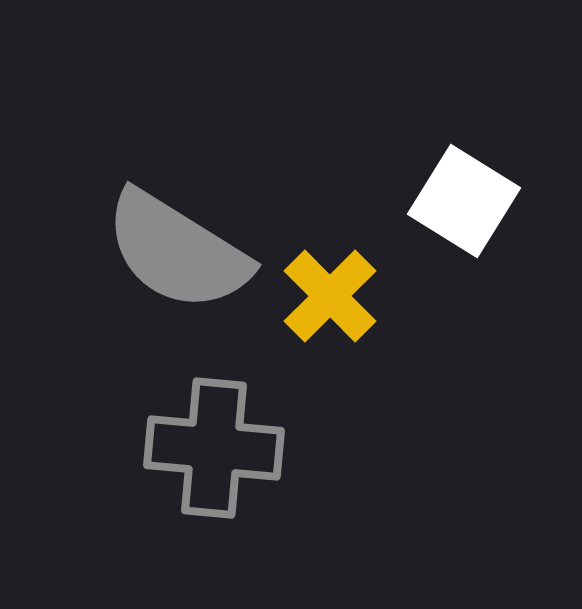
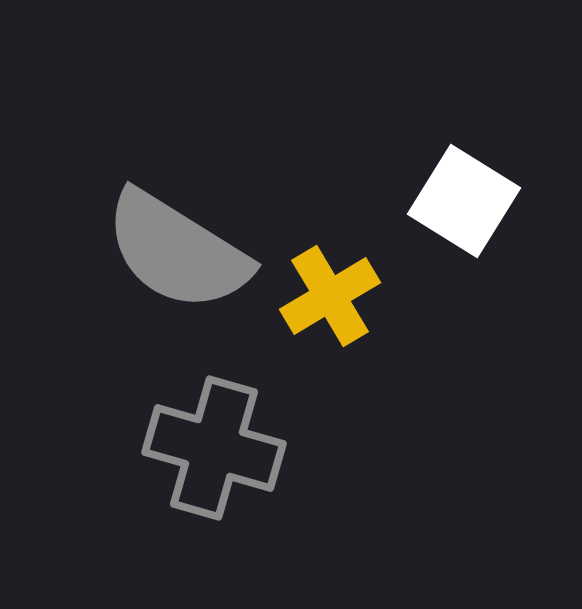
yellow cross: rotated 14 degrees clockwise
gray cross: rotated 11 degrees clockwise
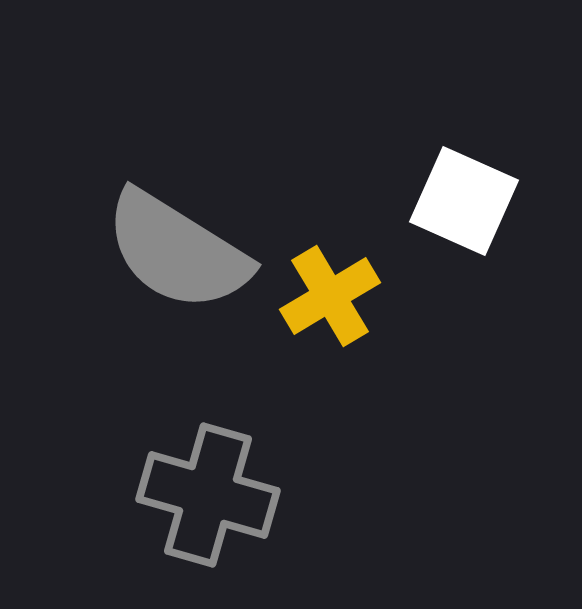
white square: rotated 8 degrees counterclockwise
gray cross: moved 6 px left, 47 px down
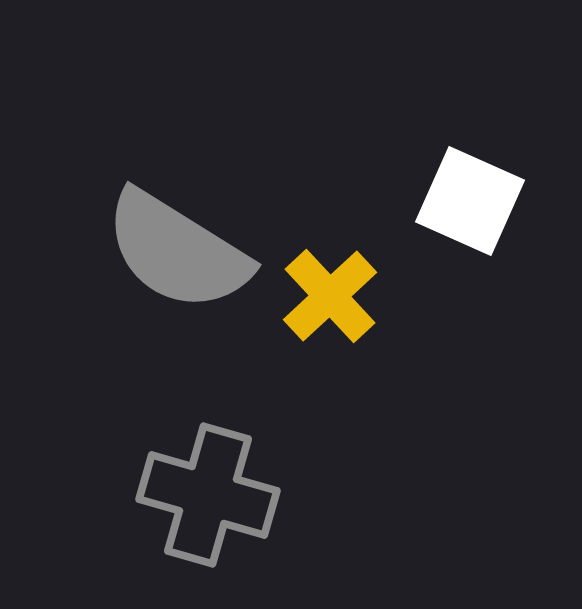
white square: moved 6 px right
yellow cross: rotated 12 degrees counterclockwise
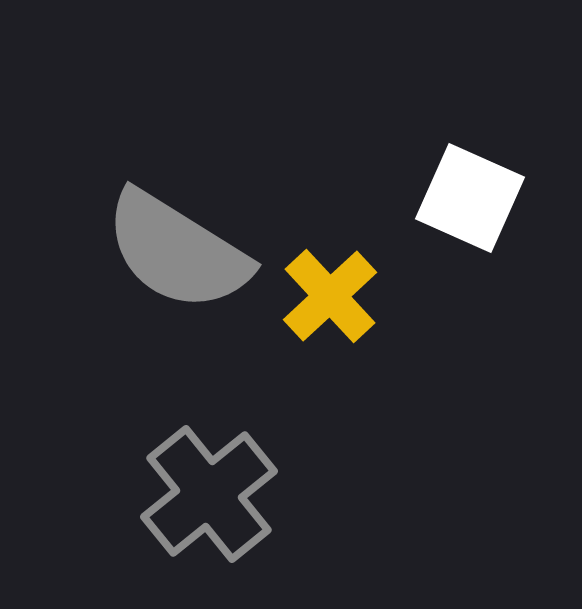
white square: moved 3 px up
gray cross: moved 1 px right, 1 px up; rotated 35 degrees clockwise
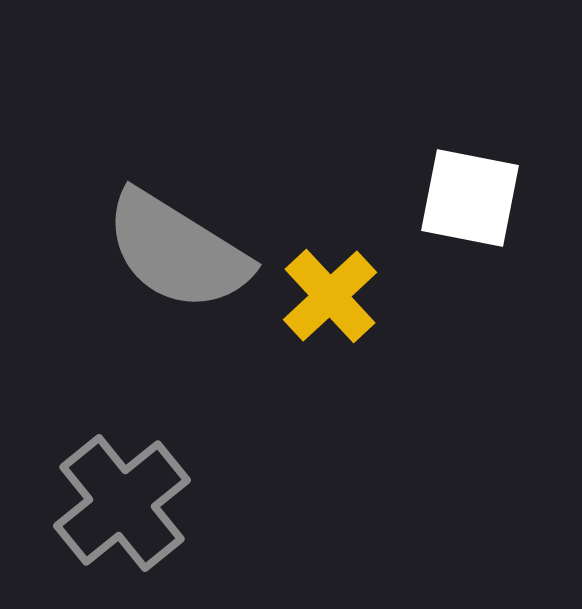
white square: rotated 13 degrees counterclockwise
gray cross: moved 87 px left, 9 px down
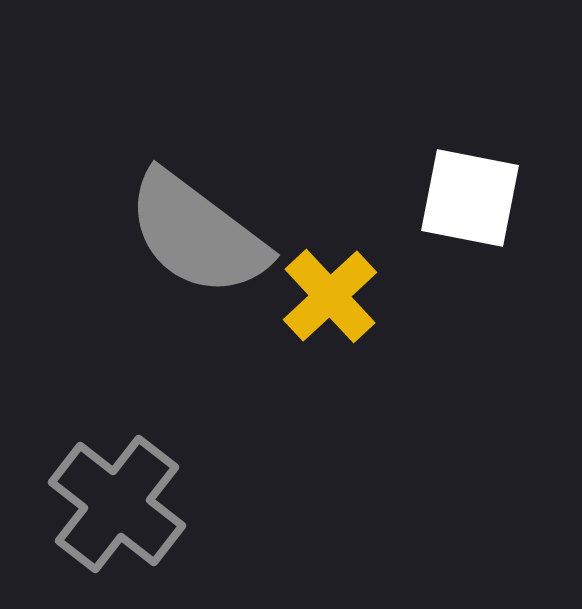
gray semicircle: moved 20 px right, 17 px up; rotated 5 degrees clockwise
gray cross: moved 5 px left, 1 px down; rotated 13 degrees counterclockwise
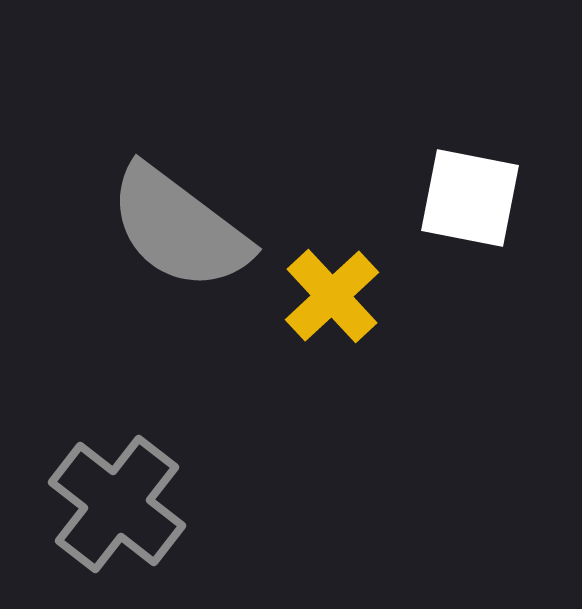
gray semicircle: moved 18 px left, 6 px up
yellow cross: moved 2 px right
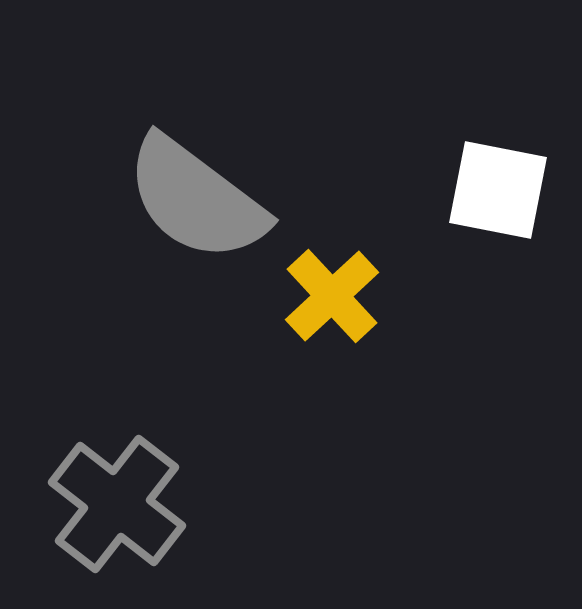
white square: moved 28 px right, 8 px up
gray semicircle: moved 17 px right, 29 px up
